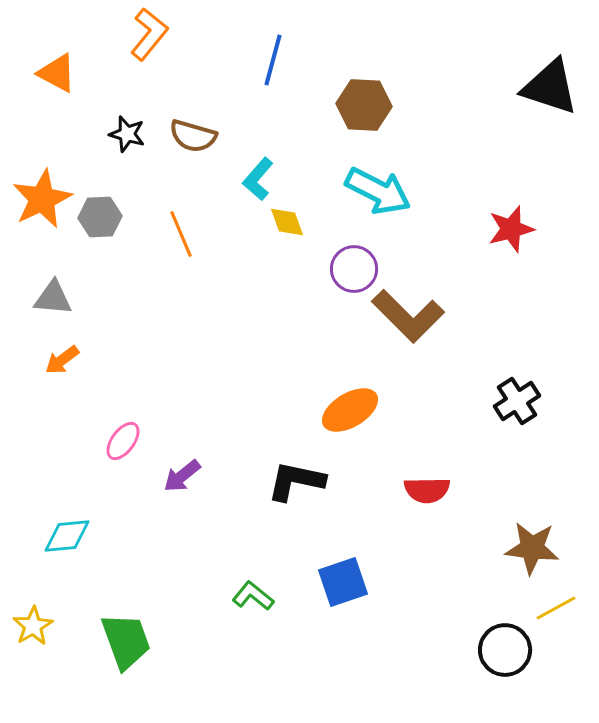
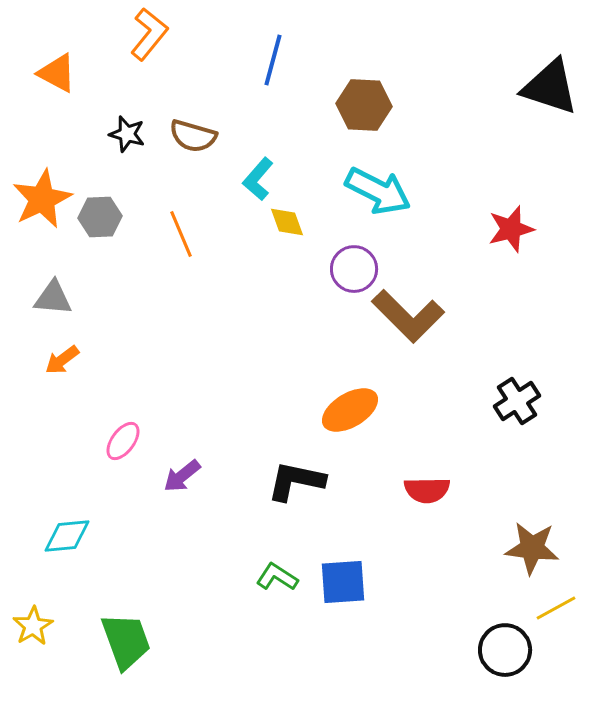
blue square: rotated 15 degrees clockwise
green L-shape: moved 24 px right, 19 px up; rotated 6 degrees counterclockwise
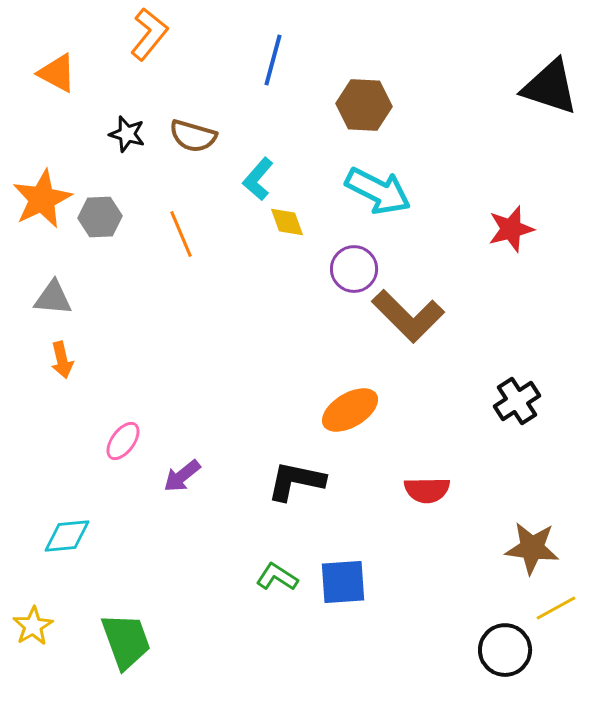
orange arrow: rotated 66 degrees counterclockwise
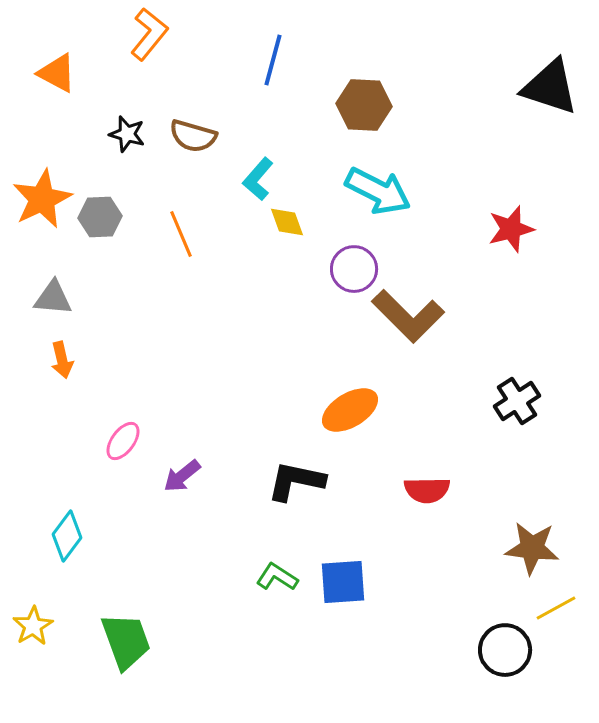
cyan diamond: rotated 48 degrees counterclockwise
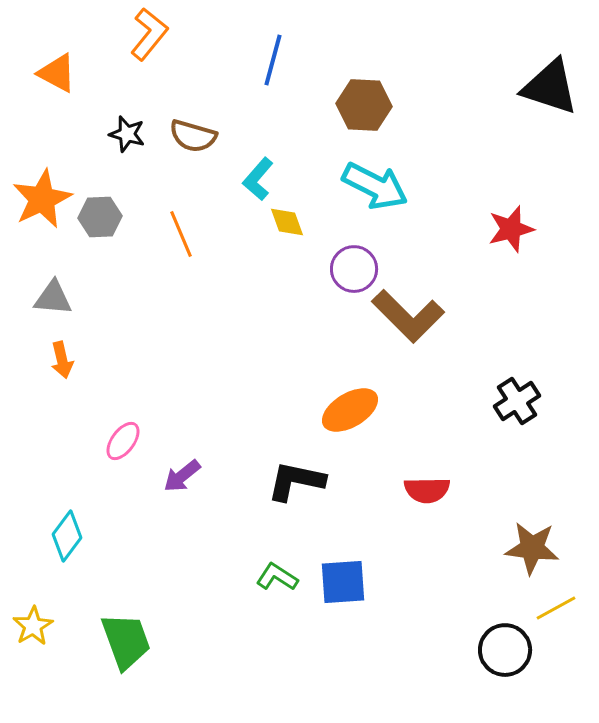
cyan arrow: moved 3 px left, 5 px up
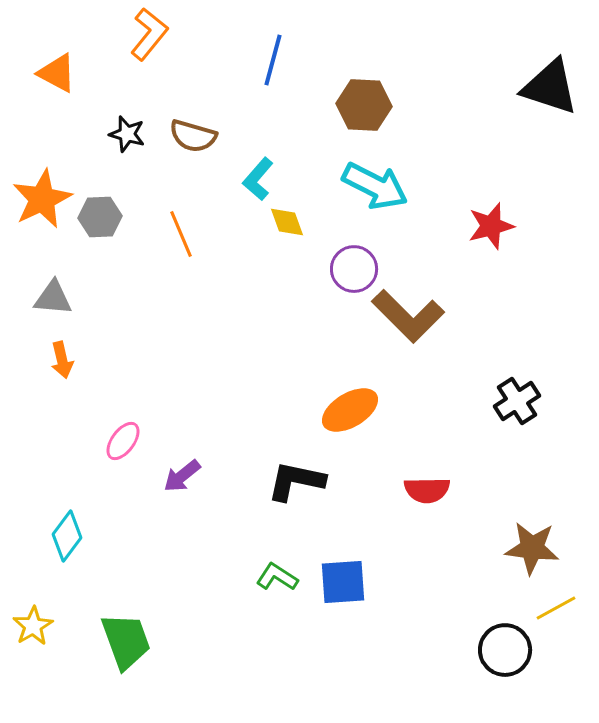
red star: moved 20 px left, 3 px up
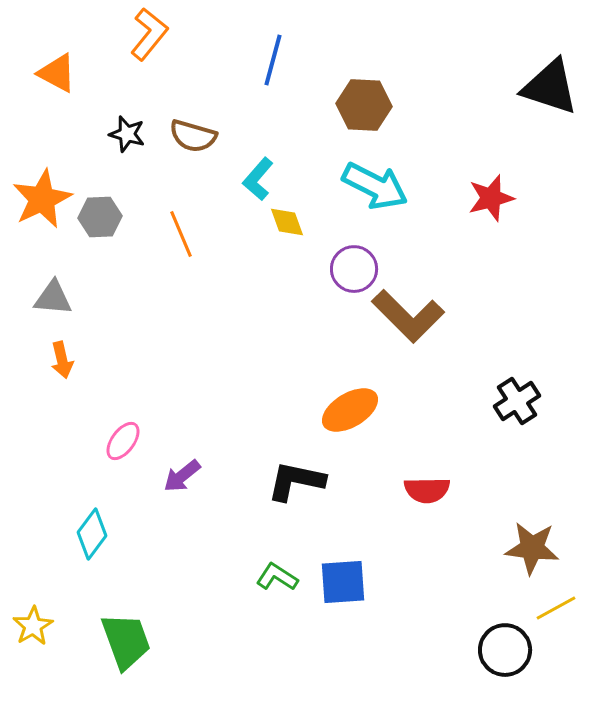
red star: moved 28 px up
cyan diamond: moved 25 px right, 2 px up
